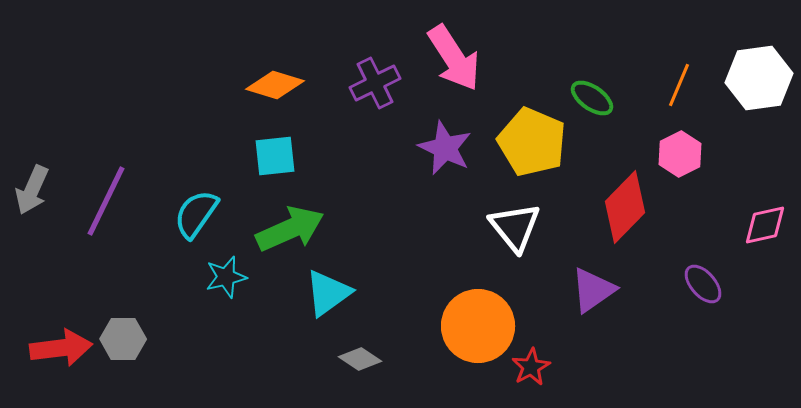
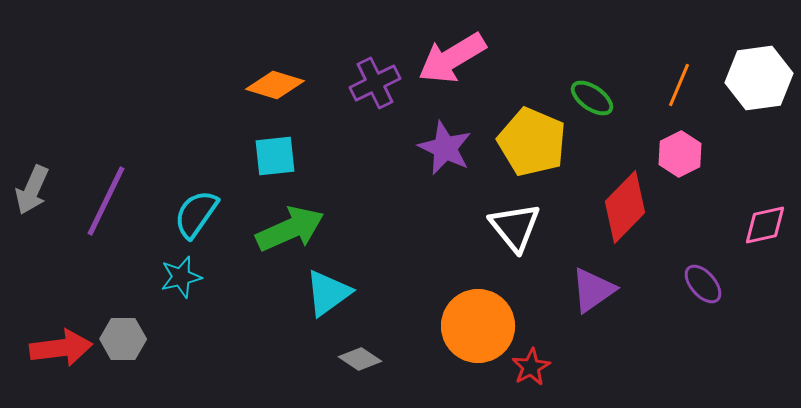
pink arrow: moved 2 px left; rotated 92 degrees clockwise
cyan star: moved 45 px left
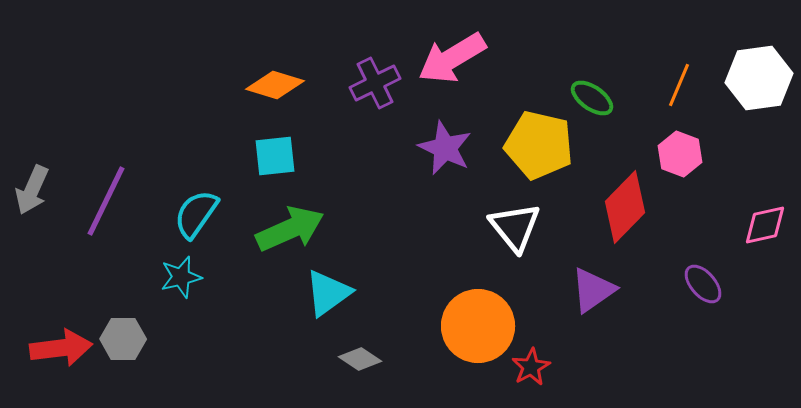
yellow pentagon: moved 7 px right, 3 px down; rotated 10 degrees counterclockwise
pink hexagon: rotated 12 degrees counterclockwise
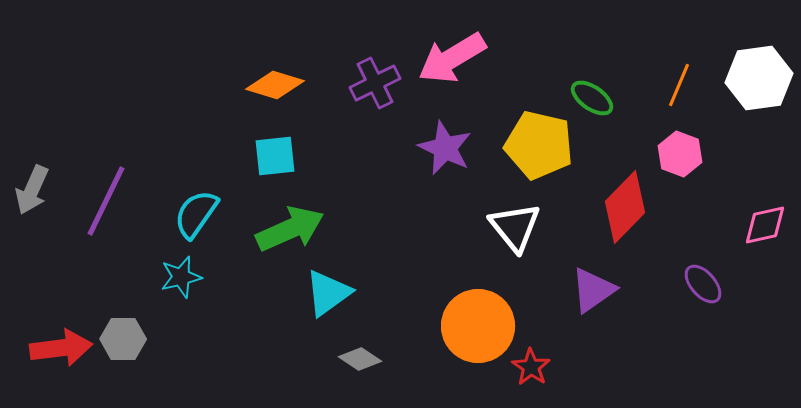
red star: rotated 9 degrees counterclockwise
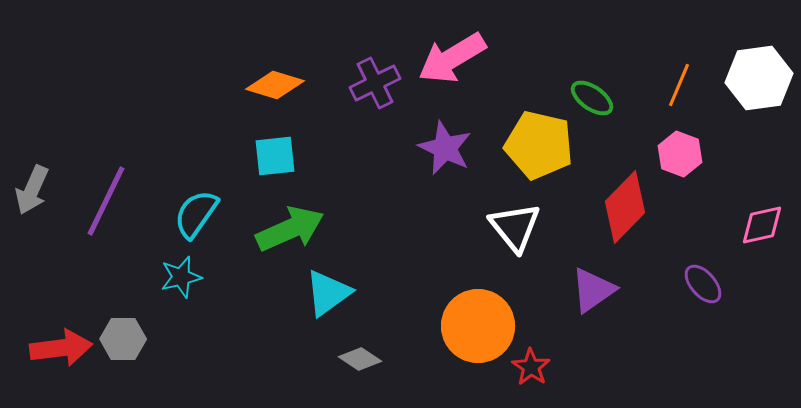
pink diamond: moved 3 px left
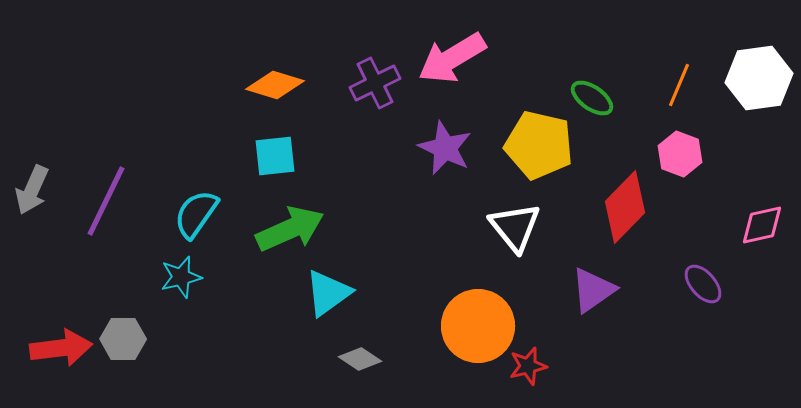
red star: moved 3 px left, 1 px up; rotated 24 degrees clockwise
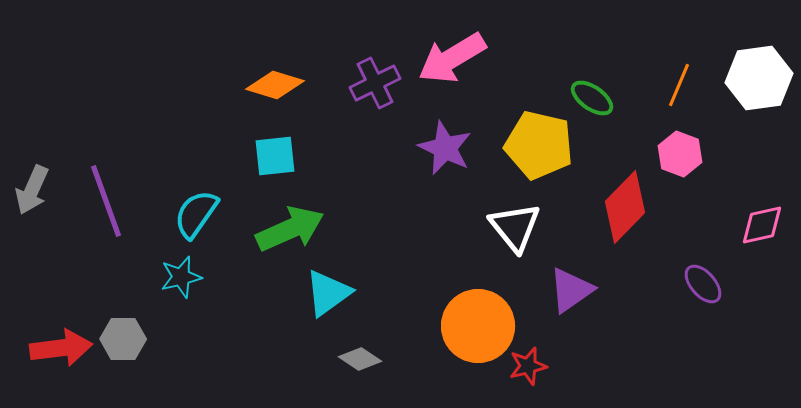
purple line: rotated 46 degrees counterclockwise
purple triangle: moved 22 px left
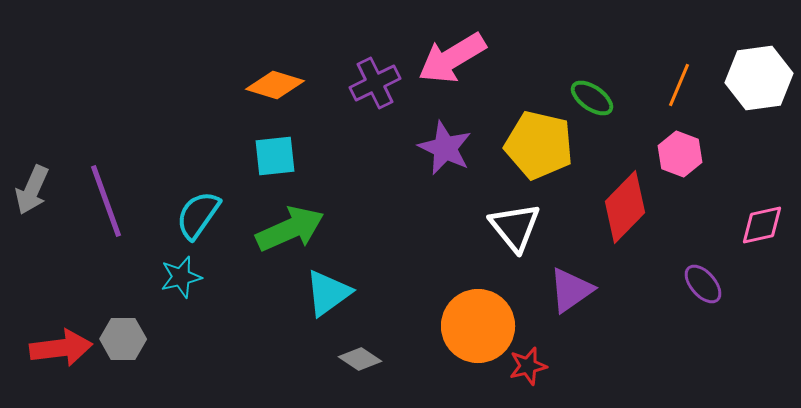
cyan semicircle: moved 2 px right, 1 px down
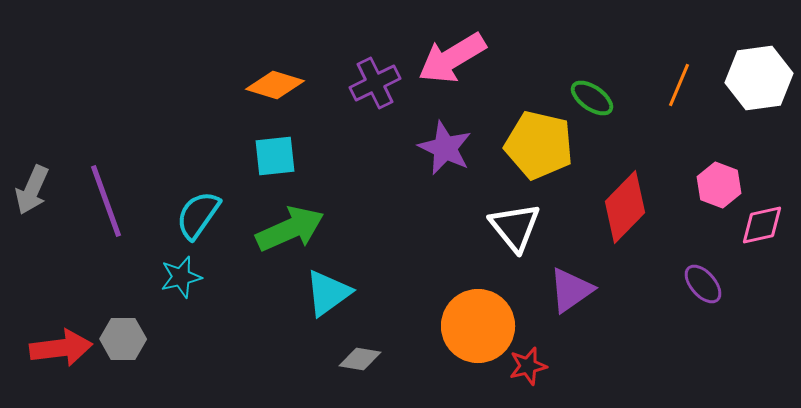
pink hexagon: moved 39 px right, 31 px down
gray diamond: rotated 24 degrees counterclockwise
